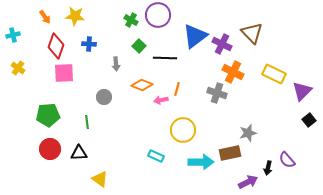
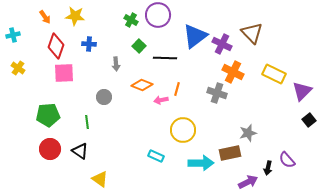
black triangle: moved 1 px right, 2 px up; rotated 36 degrees clockwise
cyan arrow: moved 1 px down
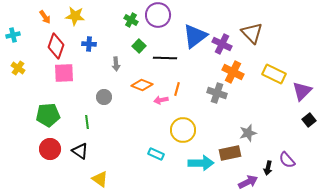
cyan rectangle: moved 2 px up
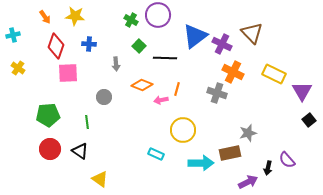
pink square: moved 4 px right
purple triangle: rotated 15 degrees counterclockwise
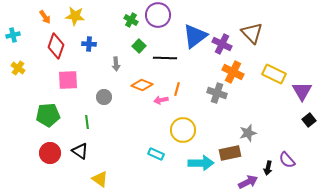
pink square: moved 7 px down
red circle: moved 4 px down
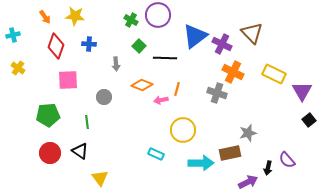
yellow triangle: moved 1 px up; rotated 18 degrees clockwise
